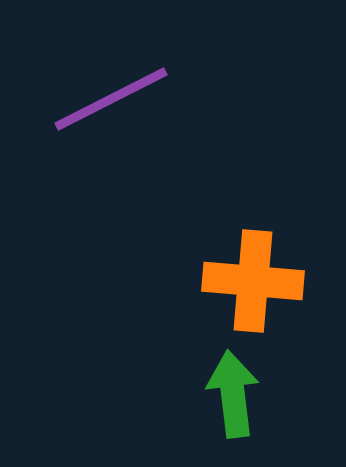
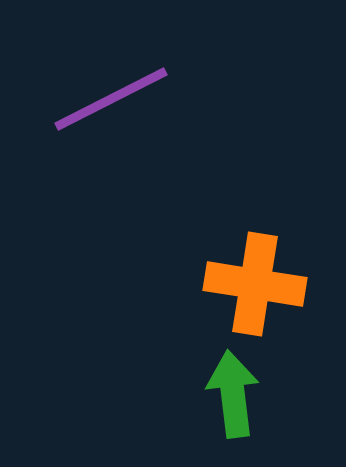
orange cross: moved 2 px right, 3 px down; rotated 4 degrees clockwise
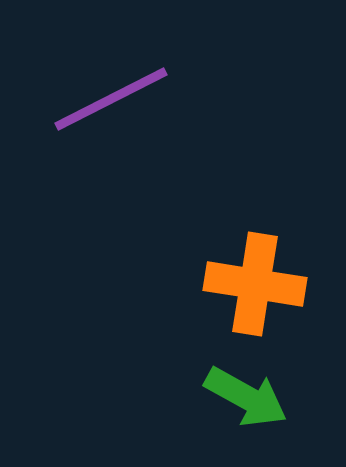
green arrow: moved 13 px right, 3 px down; rotated 126 degrees clockwise
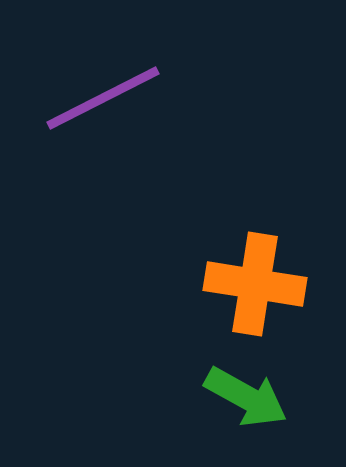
purple line: moved 8 px left, 1 px up
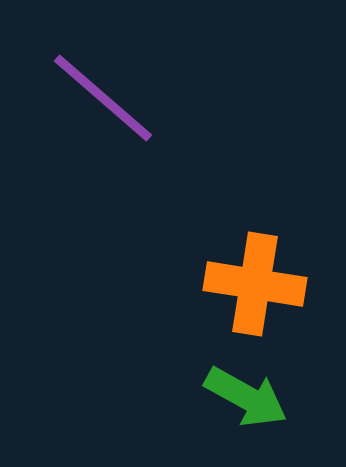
purple line: rotated 68 degrees clockwise
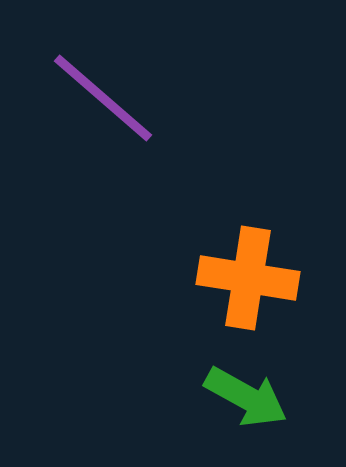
orange cross: moved 7 px left, 6 px up
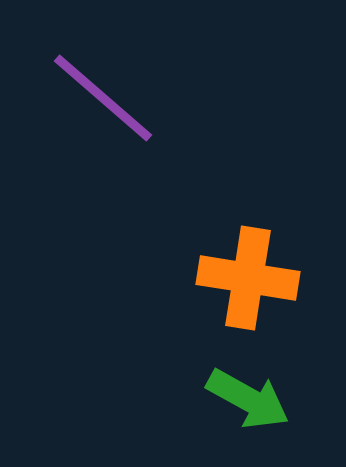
green arrow: moved 2 px right, 2 px down
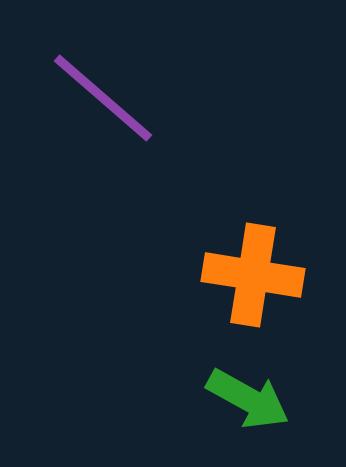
orange cross: moved 5 px right, 3 px up
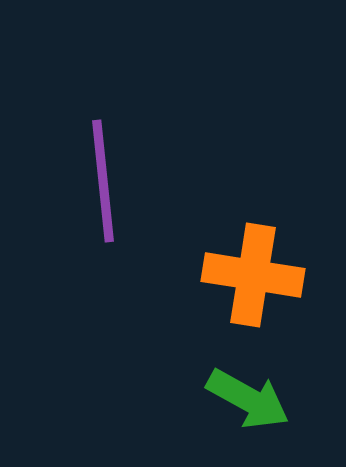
purple line: moved 83 px down; rotated 43 degrees clockwise
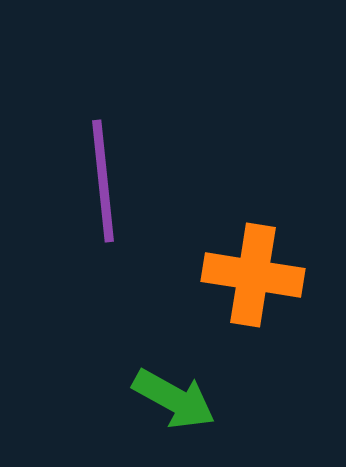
green arrow: moved 74 px left
